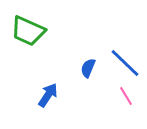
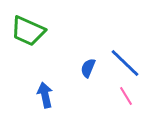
blue arrow: moved 3 px left; rotated 45 degrees counterclockwise
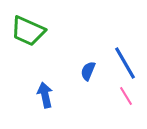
blue line: rotated 16 degrees clockwise
blue semicircle: moved 3 px down
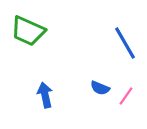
blue line: moved 20 px up
blue semicircle: moved 12 px right, 17 px down; rotated 90 degrees counterclockwise
pink line: rotated 66 degrees clockwise
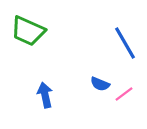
blue semicircle: moved 4 px up
pink line: moved 2 px left, 2 px up; rotated 18 degrees clockwise
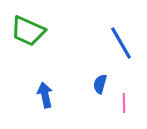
blue line: moved 4 px left
blue semicircle: rotated 84 degrees clockwise
pink line: moved 9 px down; rotated 54 degrees counterclockwise
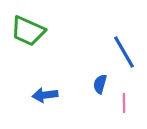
blue line: moved 3 px right, 9 px down
blue arrow: rotated 85 degrees counterclockwise
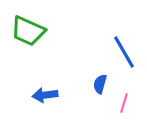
pink line: rotated 18 degrees clockwise
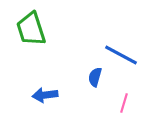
green trapezoid: moved 3 px right, 2 px up; rotated 48 degrees clockwise
blue line: moved 3 px left, 3 px down; rotated 32 degrees counterclockwise
blue semicircle: moved 5 px left, 7 px up
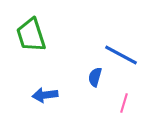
green trapezoid: moved 6 px down
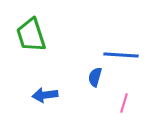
blue line: rotated 24 degrees counterclockwise
